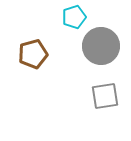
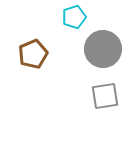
gray circle: moved 2 px right, 3 px down
brown pentagon: rotated 8 degrees counterclockwise
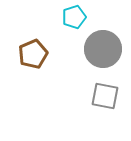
gray square: rotated 20 degrees clockwise
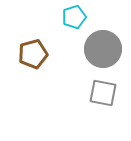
brown pentagon: rotated 8 degrees clockwise
gray square: moved 2 px left, 3 px up
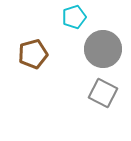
gray square: rotated 16 degrees clockwise
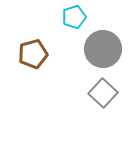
gray square: rotated 16 degrees clockwise
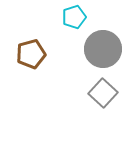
brown pentagon: moved 2 px left
